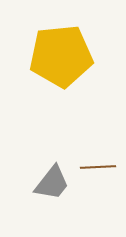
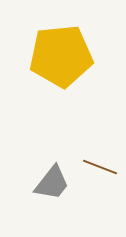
brown line: moved 2 px right; rotated 24 degrees clockwise
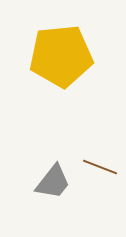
gray trapezoid: moved 1 px right, 1 px up
